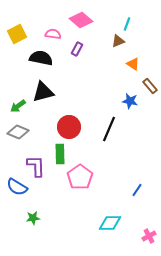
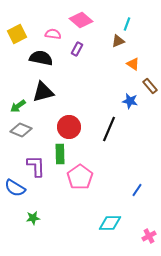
gray diamond: moved 3 px right, 2 px up
blue semicircle: moved 2 px left, 1 px down
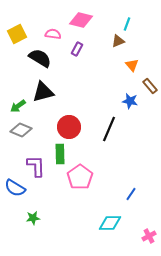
pink diamond: rotated 25 degrees counterclockwise
black semicircle: moved 1 px left; rotated 20 degrees clockwise
orange triangle: moved 1 px left, 1 px down; rotated 16 degrees clockwise
blue line: moved 6 px left, 4 px down
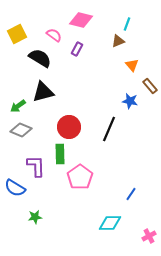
pink semicircle: moved 1 px right, 1 px down; rotated 28 degrees clockwise
green star: moved 2 px right, 1 px up
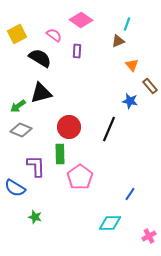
pink diamond: rotated 20 degrees clockwise
purple rectangle: moved 2 px down; rotated 24 degrees counterclockwise
black triangle: moved 2 px left, 1 px down
blue line: moved 1 px left
green star: rotated 24 degrees clockwise
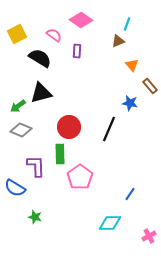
blue star: moved 2 px down
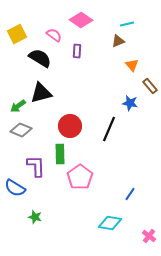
cyan line: rotated 56 degrees clockwise
red circle: moved 1 px right, 1 px up
cyan diamond: rotated 10 degrees clockwise
pink cross: rotated 24 degrees counterclockwise
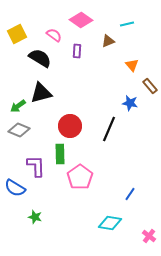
brown triangle: moved 10 px left
gray diamond: moved 2 px left
